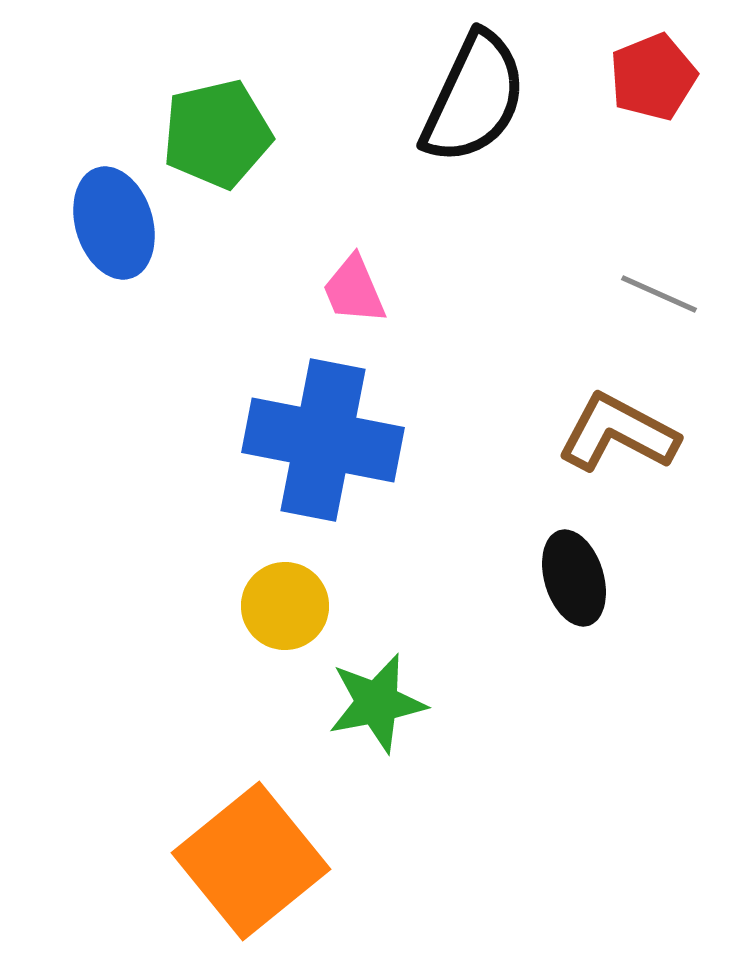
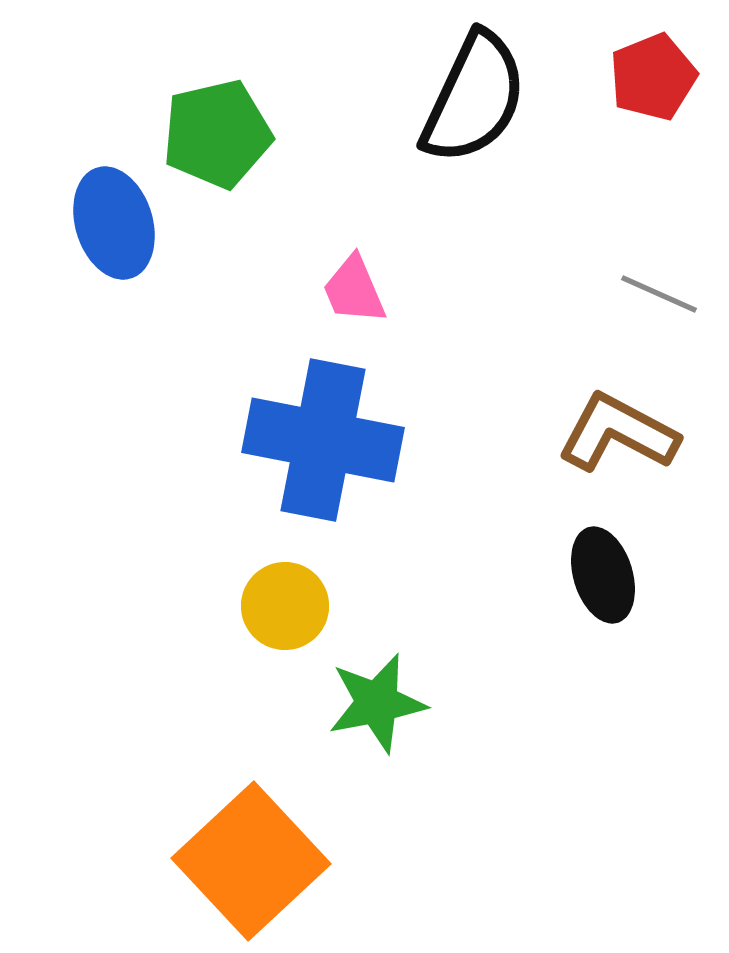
black ellipse: moved 29 px right, 3 px up
orange square: rotated 4 degrees counterclockwise
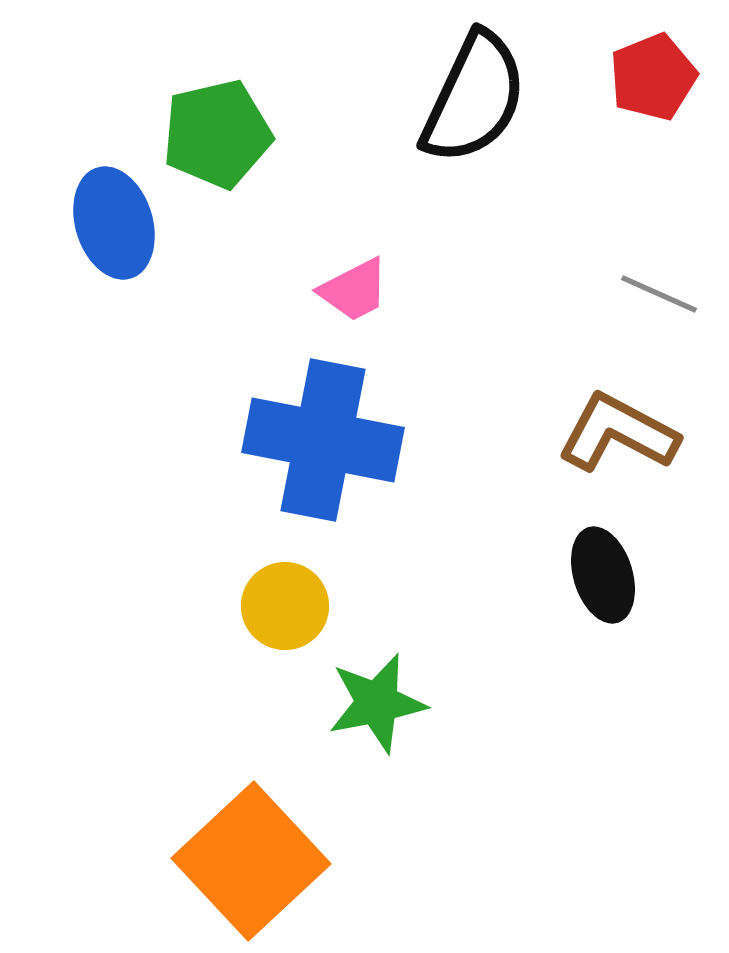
pink trapezoid: rotated 94 degrees counterclockwise
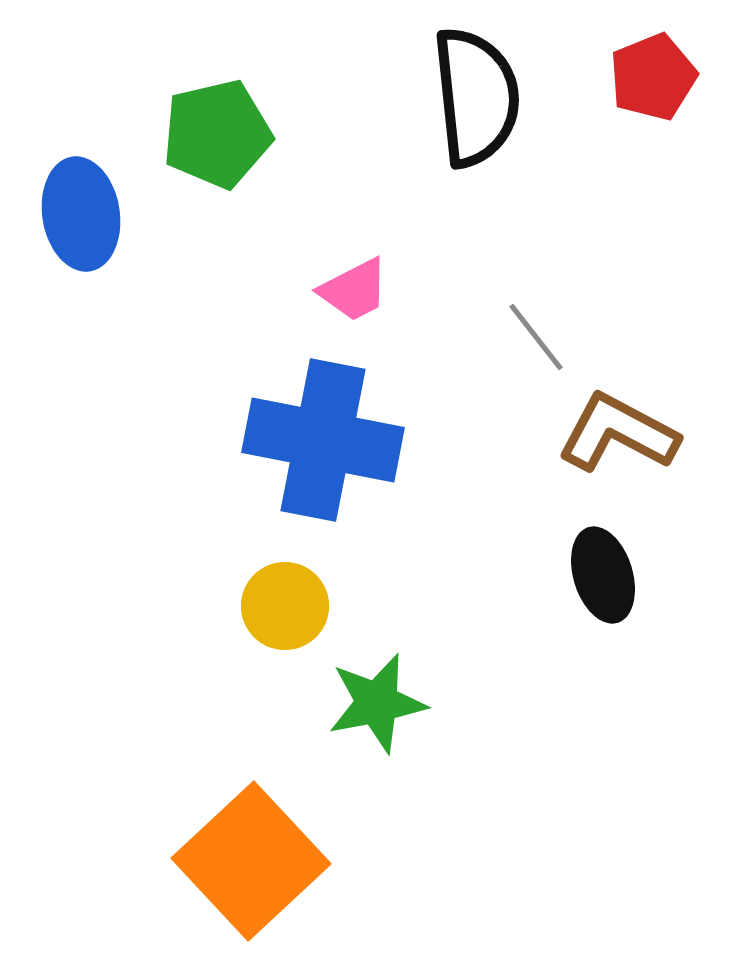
black semicircle: moved 2 px right, 1 px up; rotated 31 degrees counterclockwise
blue ellipse: moved 33 px left, 9 px up; rotated 8 degrees clockwise
gray line: moved 123 px left, 43 px down; rotated 28 degrees clockwise
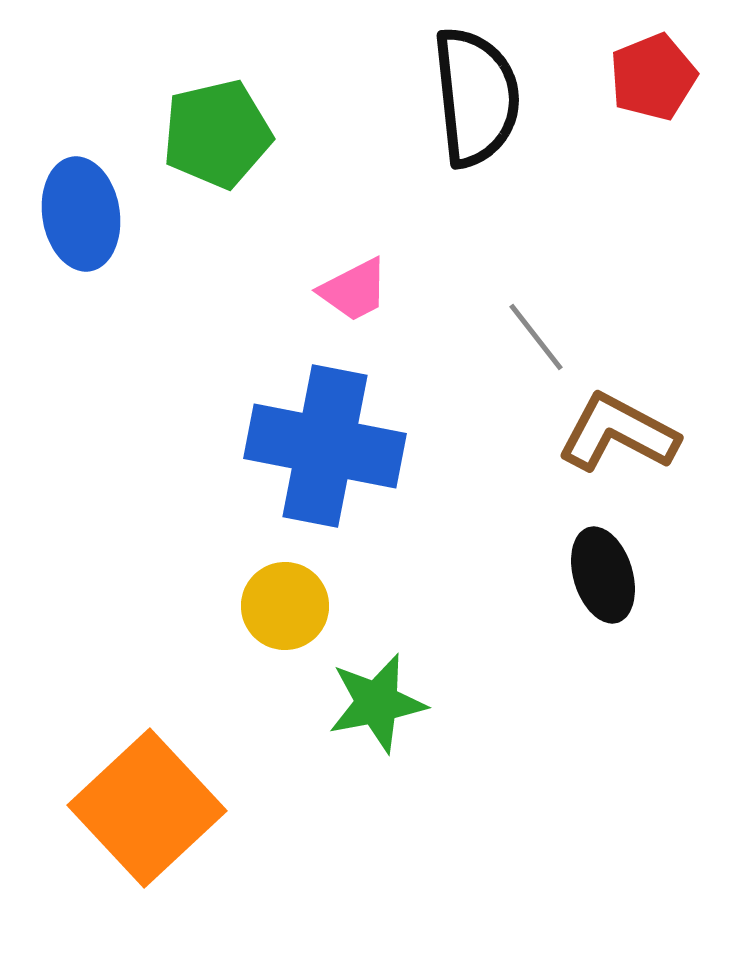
blue cross: moved 2 px right, 6 px down
orange square: moved 104 px left, 53 px up
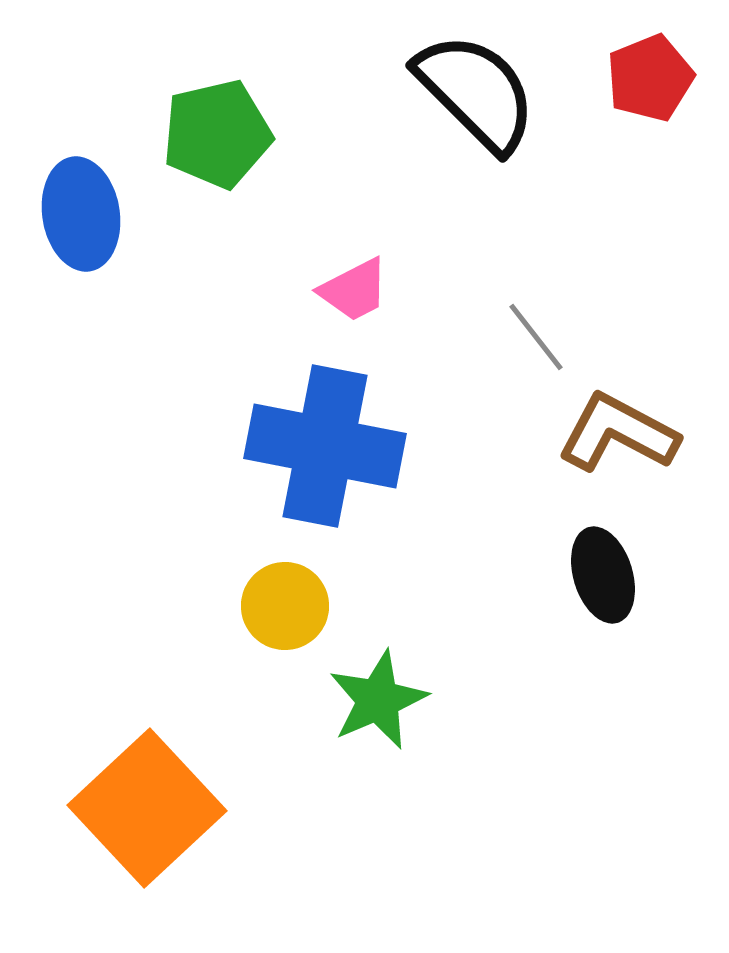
red pentagon: moved 3 px left, 1 px down
black semicircle: moved 5 px up; rotated 39 degrees counterclockwise
green star: moved 1 px right, 3 px up; rotated 12 degrees counterclockwise
